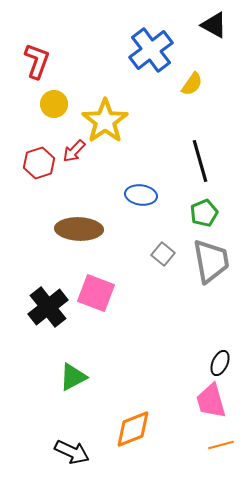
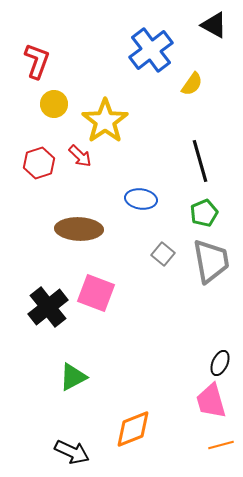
red arrow: moved 6 px right, 5 px down; rotated 90 degrees counterclockwise
blue ellipse: moved 4 px down
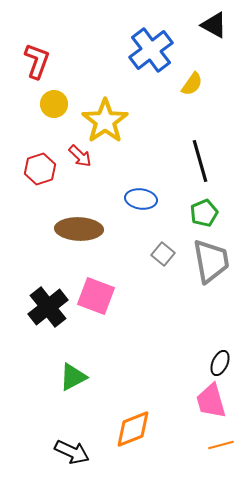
red hexagon: moved 1 px right, 6 px down
pink square: moved 3 px down
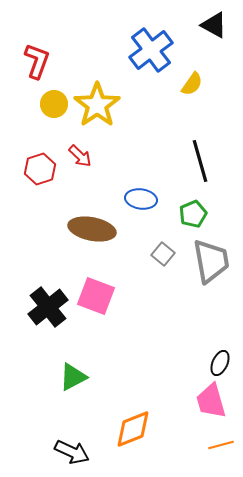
yellow star: moved 8 px left, 16 px up
green pentagon: moved 11 px left, 1 px down
brown ellipse: moved 13 px right; rotated 9 degrees clockwise
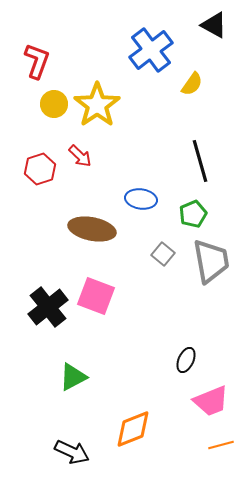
black ellipse: moved 34 px left, 3 px up
pink trapezoid: rotated 96 degrees counterclockwise
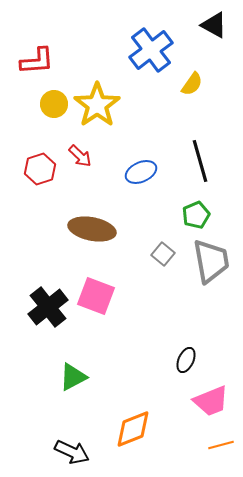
red L-shape: rotated 66 degrees clockwise
blue ellipse: moved 27 px up; rotated 32 degrees counterclockwise
green pentagon: moved 3 px right, 1 px down
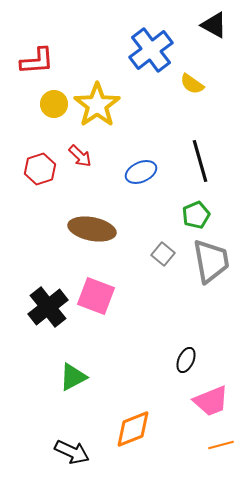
yellow semicircle: rotated 90 degrees clockwise
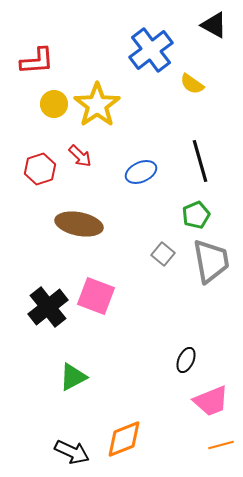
brown ellipse: moved 13 px left, 5 px up
orange diamond: moved 9 px left, 10 px down
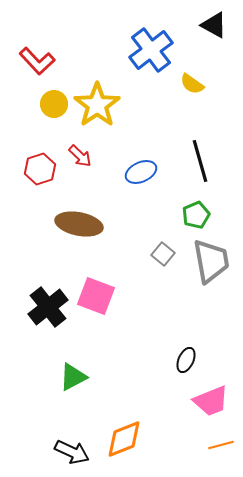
red L-shape: rotated 51 degrees clockwise
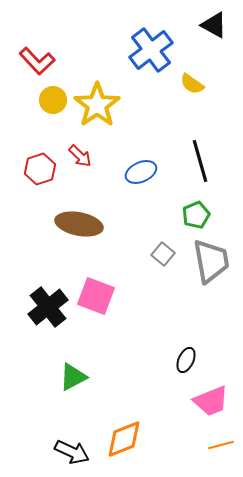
yellow circle: moved 1 px left, 4 px up
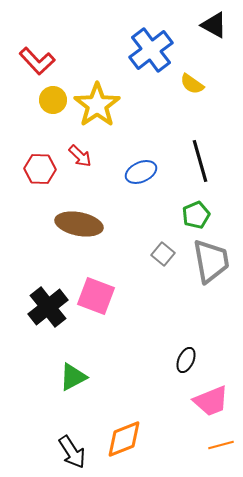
red hexagon: rotated 20 degrees clockwise
black arrow: rotated 32 degrees clockwise
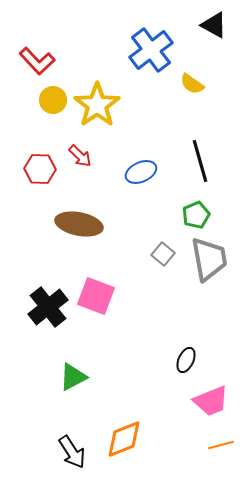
gray trapezoid: moved 2 px left, 2 px up
